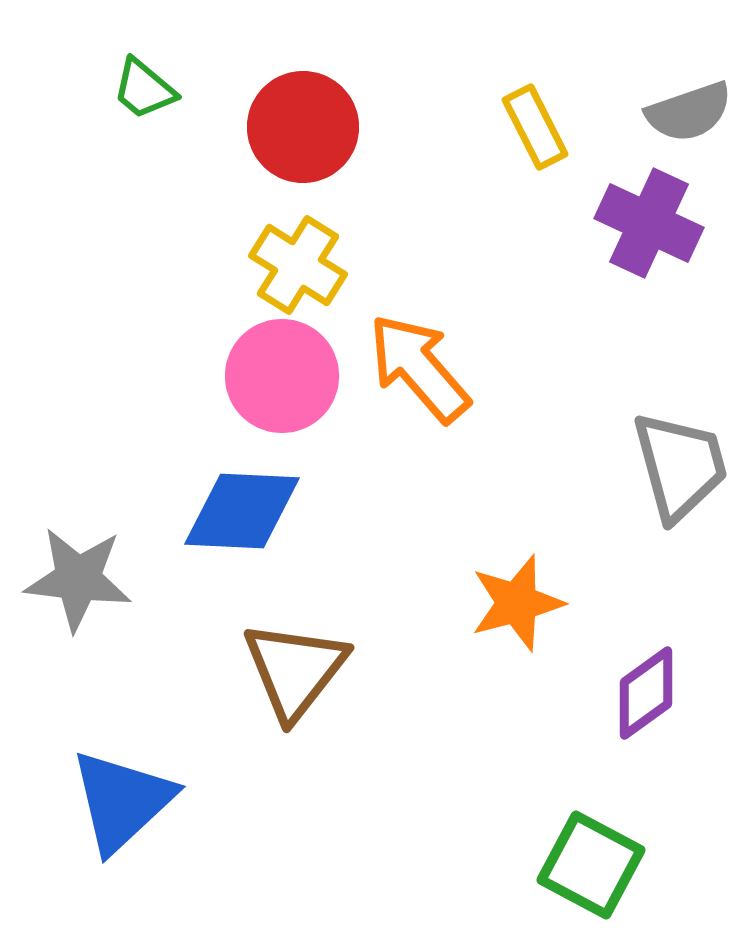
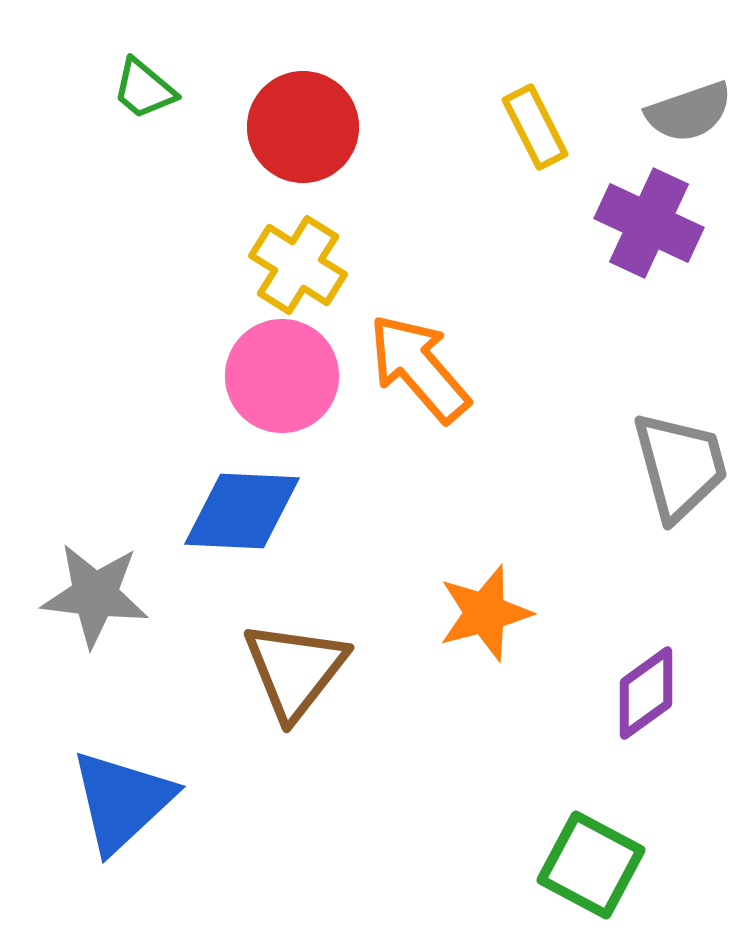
gray star: moved 17 px right, 16 px down
orange star: moved 32 px left, 10 px down
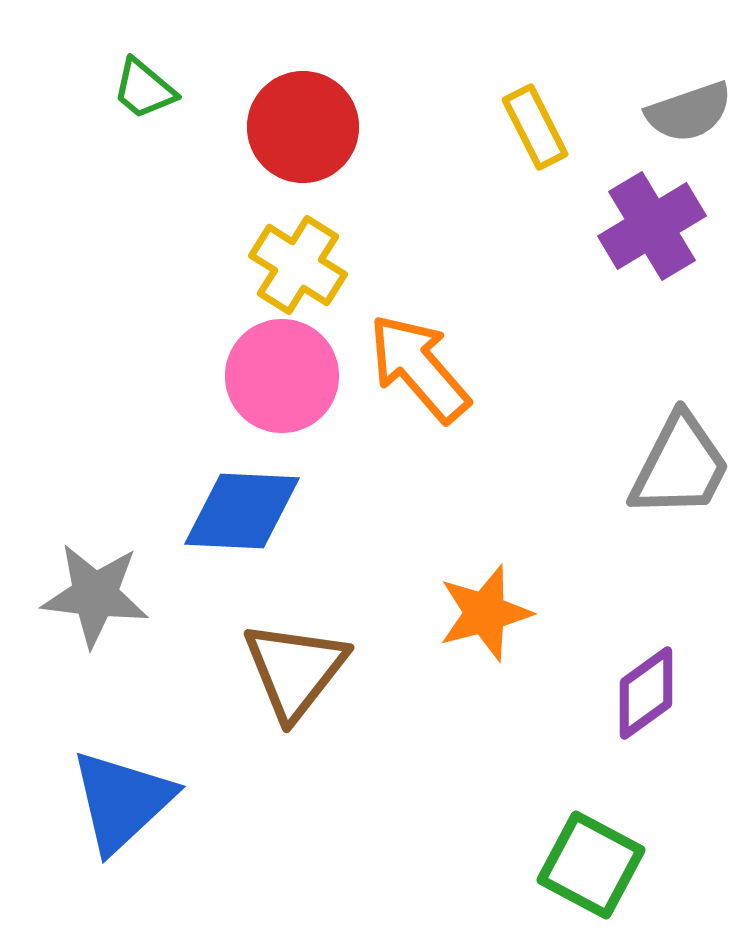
purple cross: moved 3 px right, 3 px down; rotated 34 degrees clockwise
gray trapezoid: rotated 42 degrees clockwise
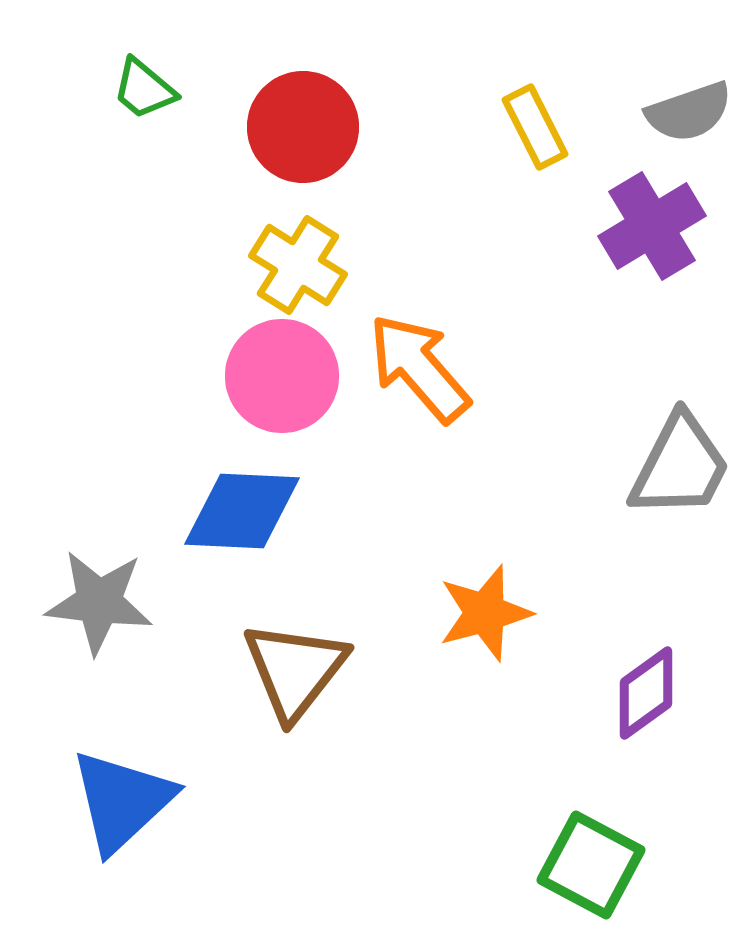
gray star: moved 4 px right, 7 px down
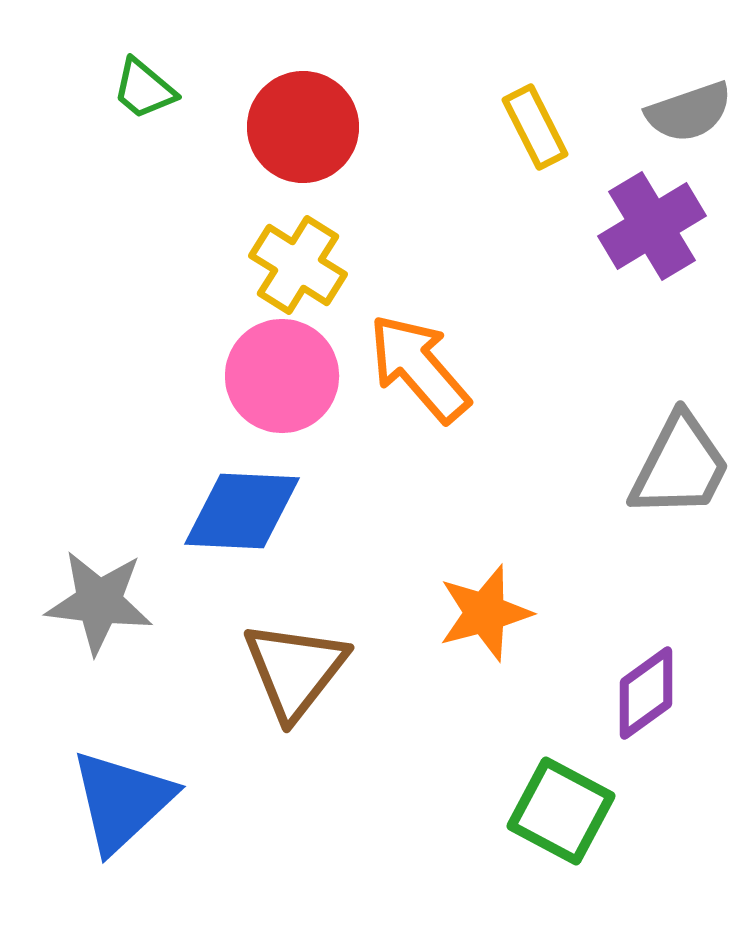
green square: moved 30 px left, 54 px up
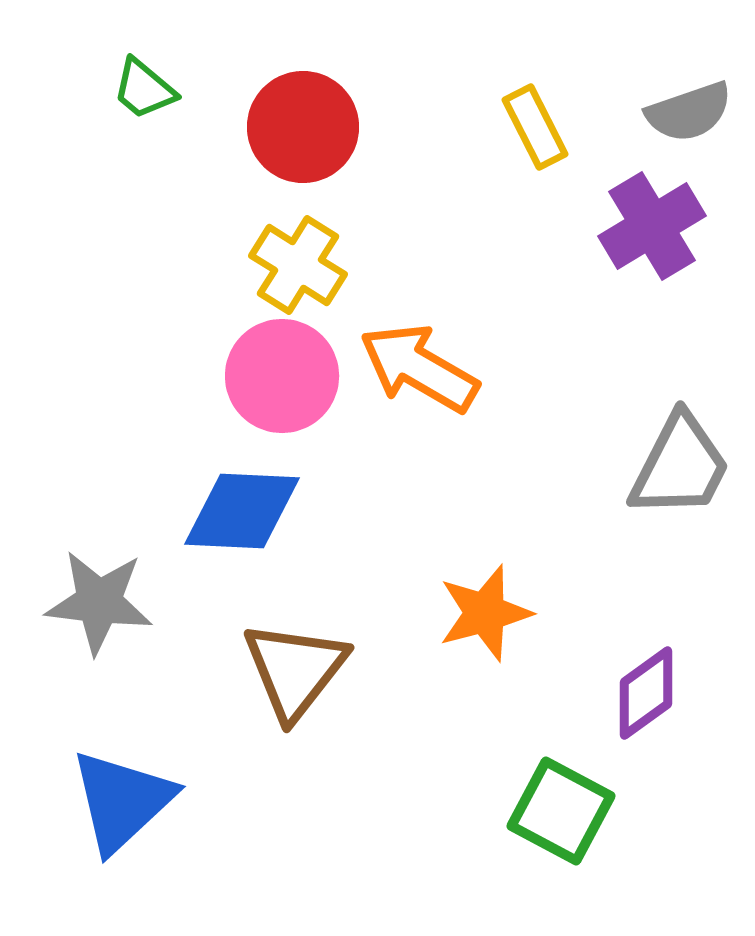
orange arrow: rotated 19 degrees counterclockwise
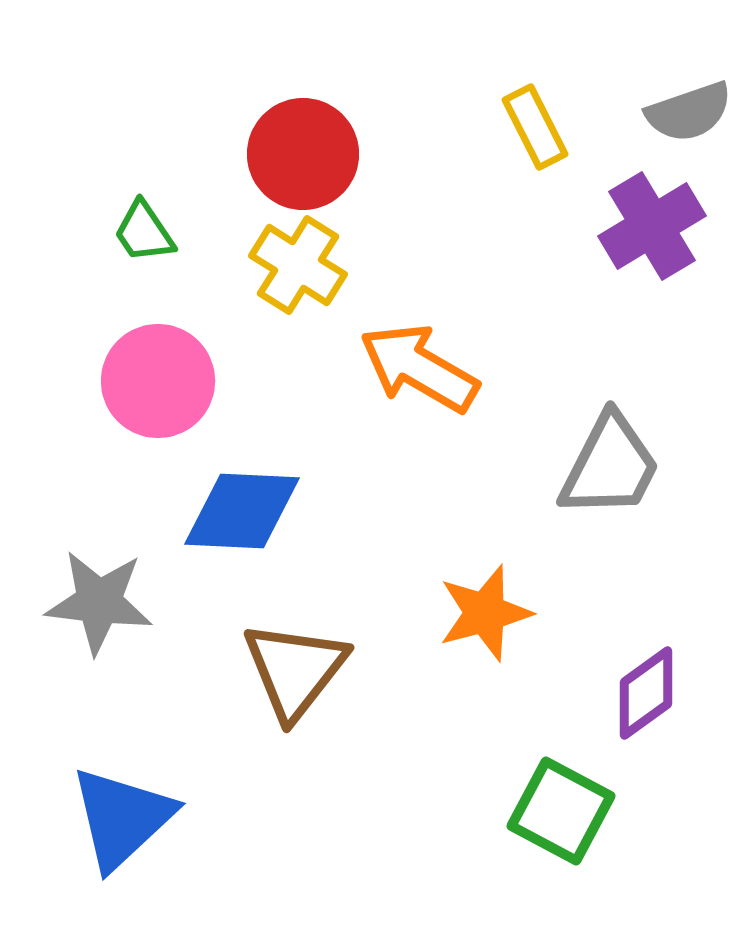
green trapezoid: moved 143 px down; rotated 16 degrees clockwise
red circle: moved 27 px down
pink circle: moved 124 px left, 5 px down
gray trapezoid: moved 70 px left
blue triangle: moved 17 px down
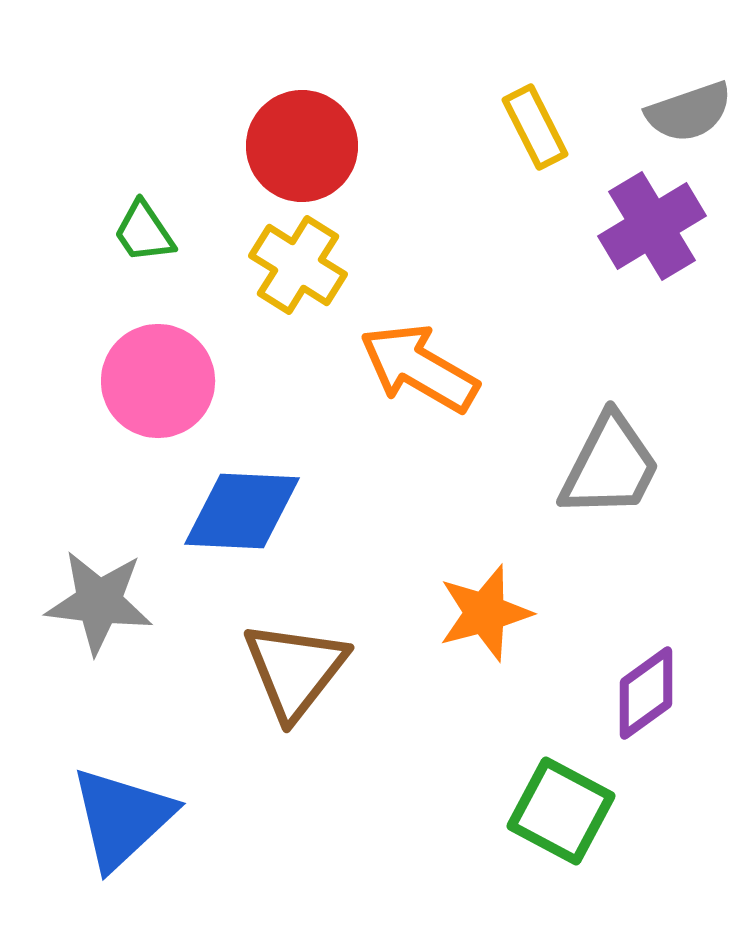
red circle: moved 1 px left, 8 px up
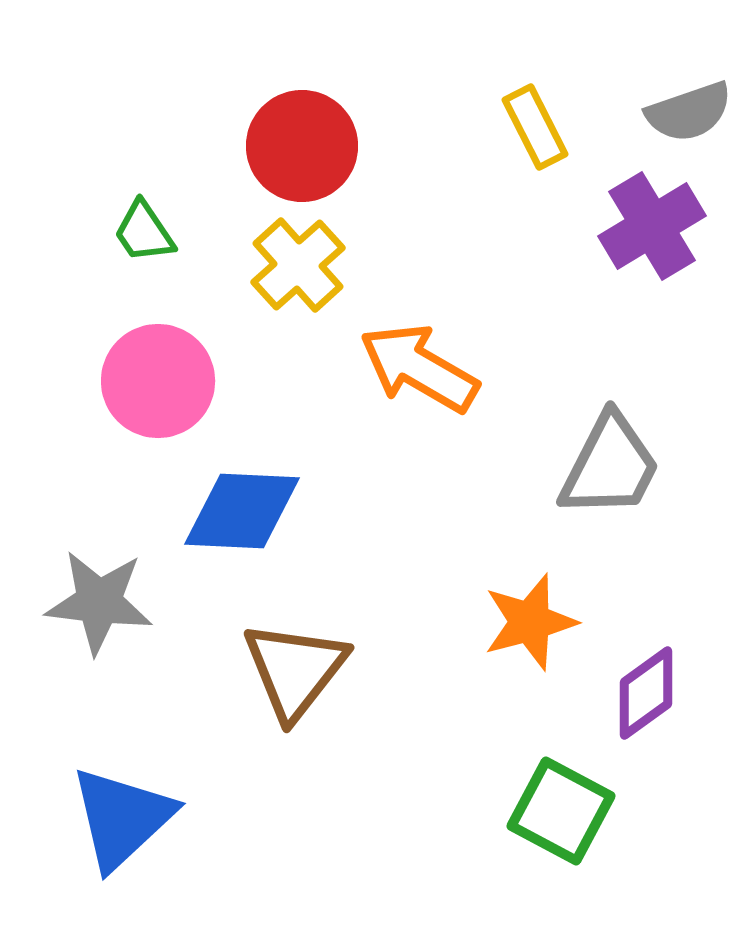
yellow cross: rotated 16 degrees clockwise
orange star: moved 45 px right, 9 px down
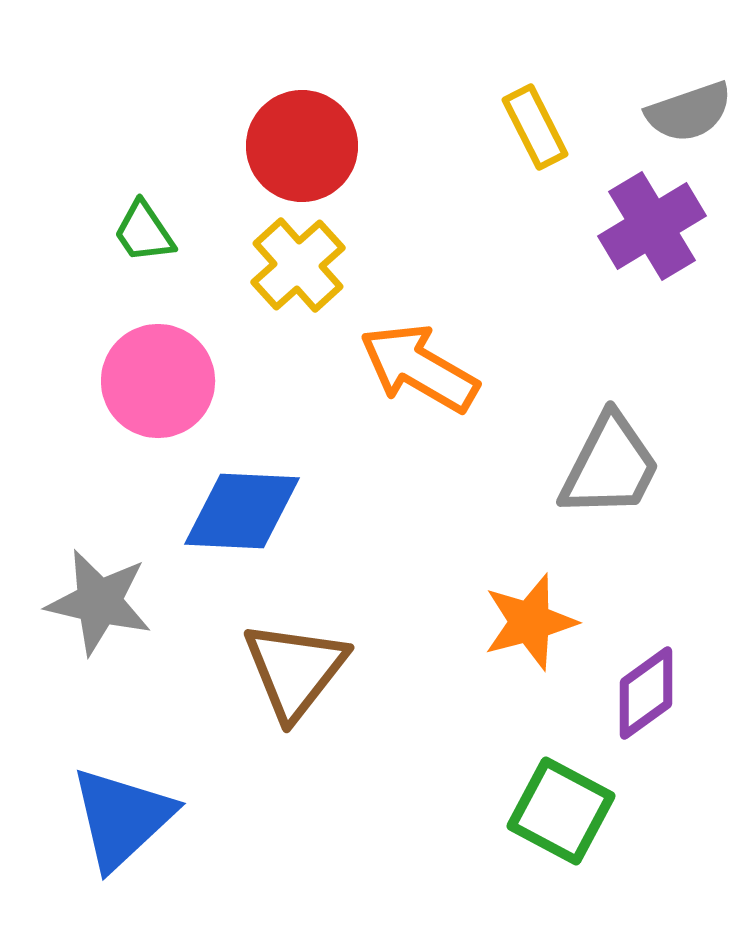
gray star: rotated 6 degrees clockwise
